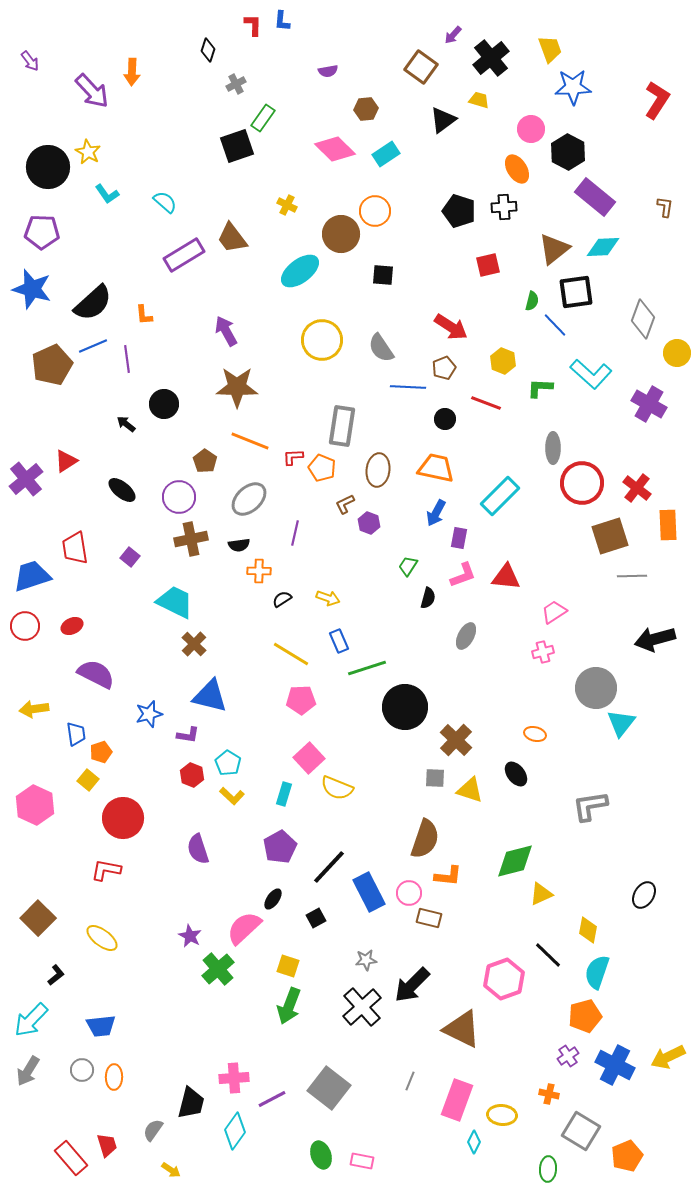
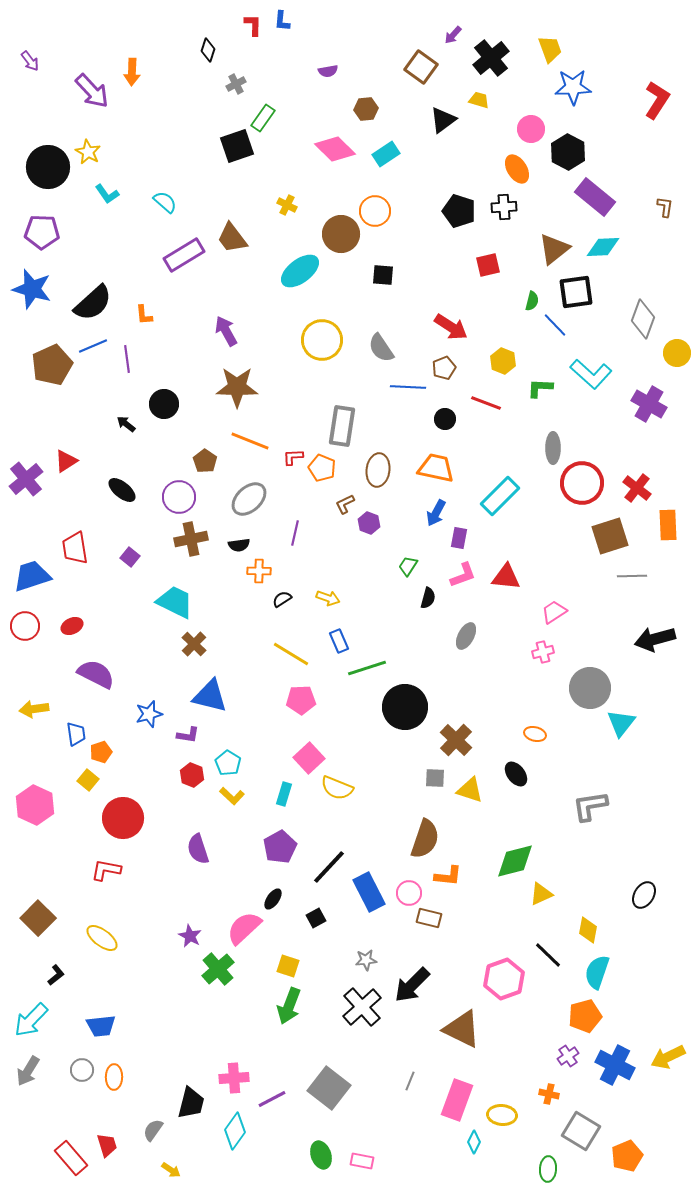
gray circle at (596, 688): moved 6 px left
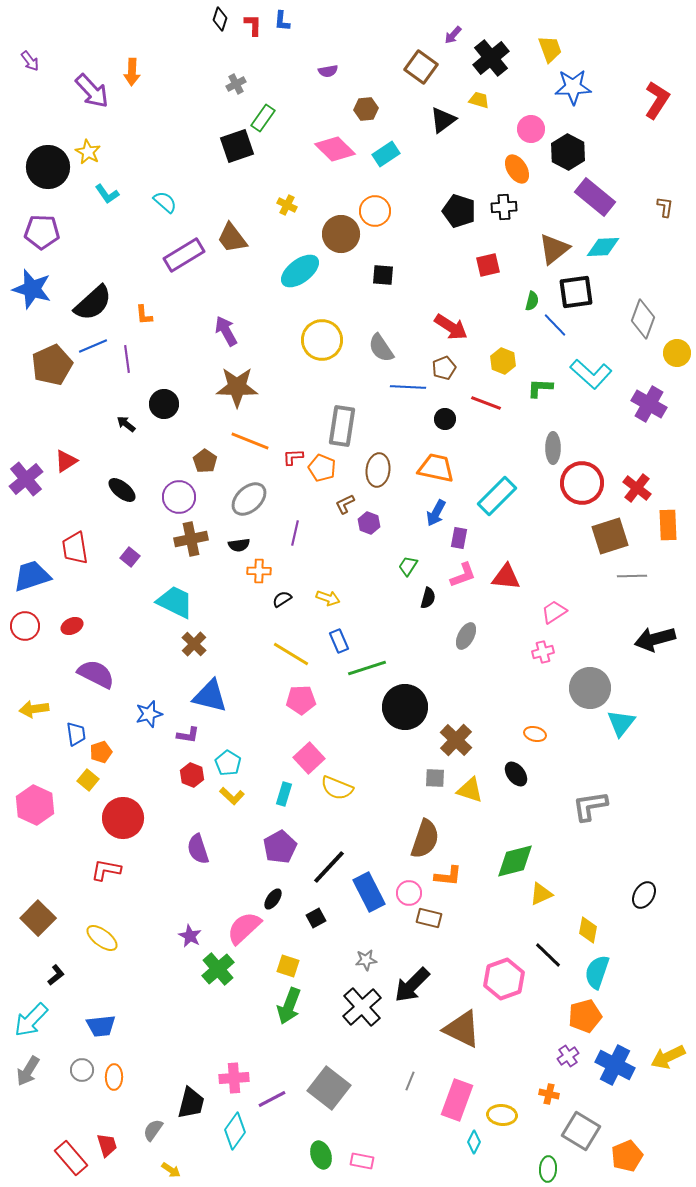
black diamond at (208, 50): moved 12 px right, 31 px up
cyan rectangle at (500, 496): moved 3 px left
